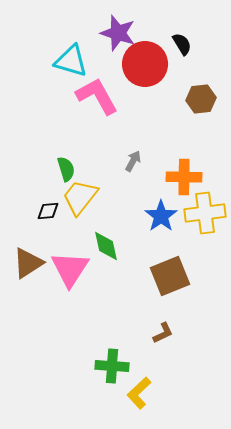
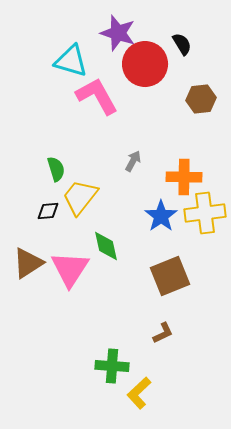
green semicircle: moved 10 px left
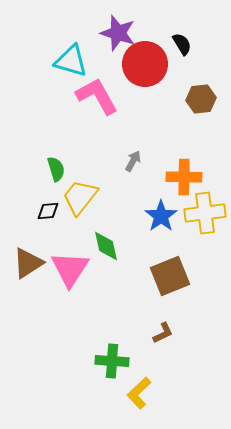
green cross: moved 5 px up
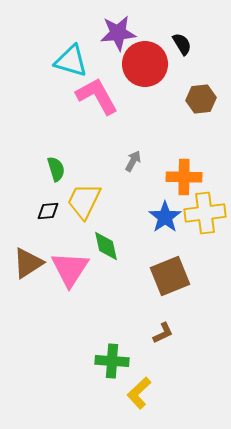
purple star: rotated 24 degrees counterclockwise
yellow trapezoid: moved 4 px right, 4 px down; rotated 12 degrees counterclockwise
blue star: moved 4 px right, 1 px down
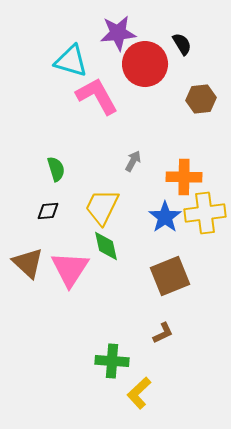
yellow trapezoid: moved 18 px right, 6 px down
brown triangle: rotated 44 degrees counterclockwise
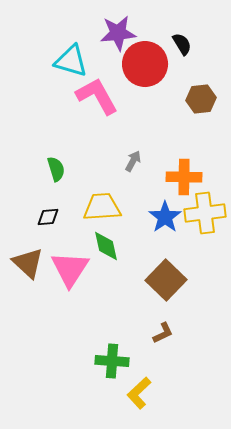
yellow trapezoid: rotated 60 degrees clockwise
black diamond: moved 6 px down
brown square: moved 4 px left, 4 px down; rotated 24 degrees counterclockwise
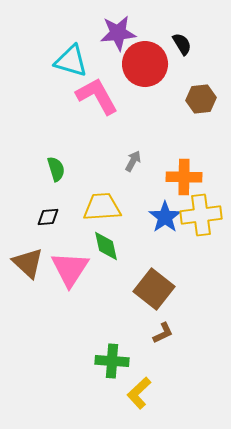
yellow cross: moved 4 px left, 2 px down
brown square: moved 12 px left, 9 px down; rotated 6 degrees counterclockwise
